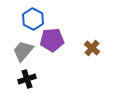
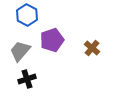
blue hexagon: moved 6 px left, 4 px up
purple pentagon: rotated 15 degrees counterclockwise
gray trapezoid: moved 3 px left
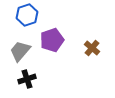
blue hexagon: rotated 15 degrees clockwise
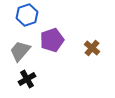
black cross: rotated 12 degrees counterclockwise
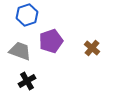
purple pentagon: moved 1 px left, 1 px down
gray trapezoid: rotated 70 degrees clockwise
black cross: moved 2 px down
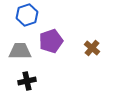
gray trapezoid: rotated 20 degrees counterclockwise
black cross: rotated 18 degrees clockwise
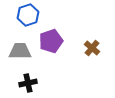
blue hexagon: moved 1 px right
black cross: moved 1 px right, 2 px down
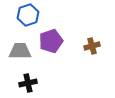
brown cross: moved 2 px up; rotated 35 degrees clockwise
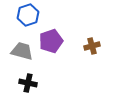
gray trapezoid: moved 2 px right; rotated 15 degrees clockwise
black cross: rotated 24 degrees clockwise
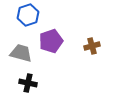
gray trapezoid: moved 1 px left, 2 px down
